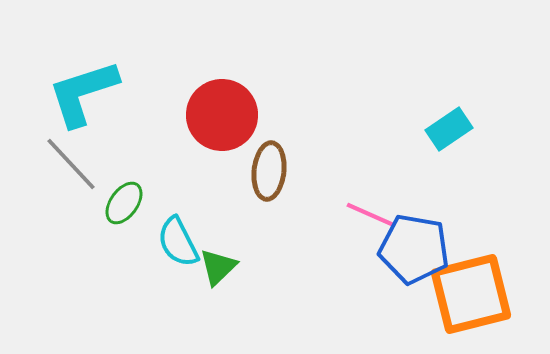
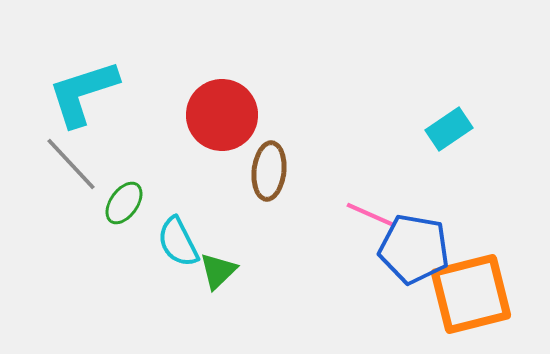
green triangle: moved 4 px down
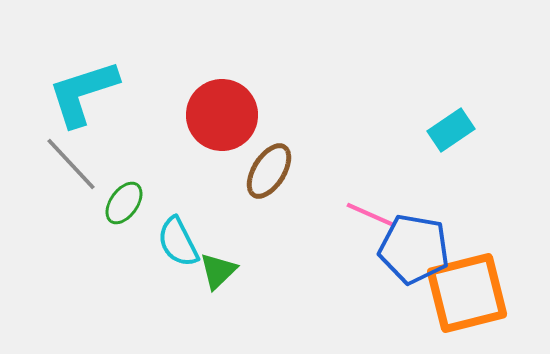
cyan rectangle: moved 2 px right, 1 px down
brown ellipse: rotated 26 degrees clockwise
orange square: moved 4 px left, 1 px up
